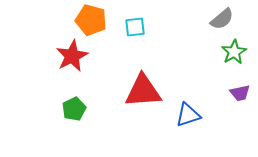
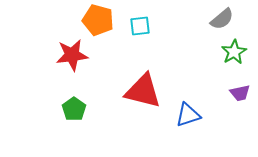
orange pentagon: moved 7 px right
cyan square: moved 5 px right, 1 px up
red star: moved 1 px up; rotated 20 degrees clockwise
red triangle: rotated 18 degrees clockwise
green pentagon: rotated 10 degrees counterclockwise
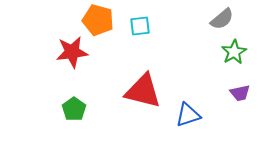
red star: moved 3 px up
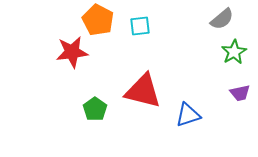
orange pentagon: rotated 12 degrees clockwise
green pentagon: moved 21 px right
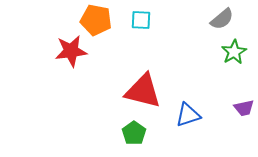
orange pentagon: moved 2 px left; rotated 16 degrees counterclockwise
cyan square: moved 1 px right, 6 px up; rotated 10 degrees clockwise
red star: moved 1 px left, 1 px up
purple trapezoid: moved 4 px right, 15 px down
green pentagon: moved 39 px right, 24 px down
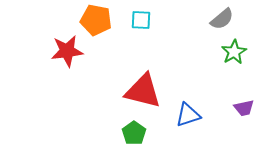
red star: moved 4 px left
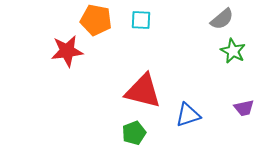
green star: moved 1 px left, 1 px up; rotated 15 degrees counterclockwise
green pentagon: rotated 15 degrees clockwise
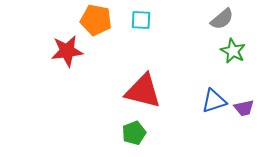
blue triangle: moved 26 px right, 14 px up
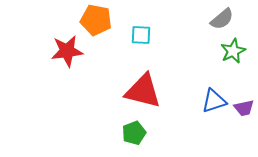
cyan square: moved 15 px down
green star: rotated 20 degrees clockwise
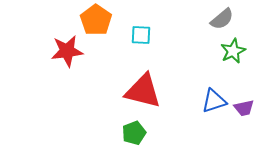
orange pentagon: rotated 24 degrees clockwise
